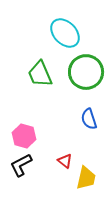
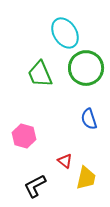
cyan ellipse: rotated 12 degrees clockwise
green circle: moved 4 px up
black L-shape: moved 14 px right, 21 px down
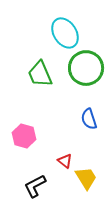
yellow trapezoid: rotated 45 degrees counterclockwise
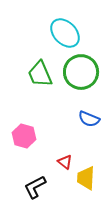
cyan ellipse: rotated 12 degrees counterclockwise
green circle: moved 5 px left, 4 px down
blue semicircle: rotated 50 degrees counterclockwise
red triangle: moved 1 px down
yellow trapezoid: rotated 145 degrees counterclockwise
black L-shape: moved 1 px down
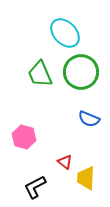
pink hexagon: moved 1 px down
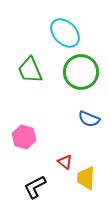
green trapezoid: moved 10 px left, 4 px up
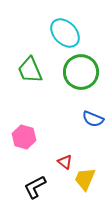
blue semicircle: moved 4 px right
yellow trapezoid: moved 1 px left, 1 px down; rotated 20 degrees clockwise
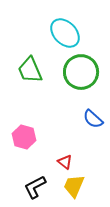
blue semicircle: rotated 20 degrees clockwise
yellow trapezoid: moved 11 px left, 7 px down
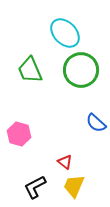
green circle: moved 2 px up
blue semicircle: moved 3 px right, 4 px down
pink hexagon: moved 5 px left, 3 px up
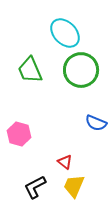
blue semicircle: rotated 20 degrees counterclockwise
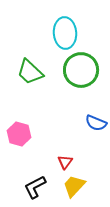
cyan ellipse: rotated 40 degrees clockwise
green trapezoid: moved 2 px down; rotated 24 degrees counterclockwise
red triangle: rotated 28 degrees clockwise
yellow trapezoid: rotated 20 degrees clockwise
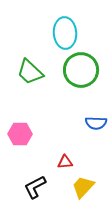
blue semicircle: rotated 20 degrees counterclockwise
pink hexagon: moved 1 px right; rotated 15 degrees counterclockwise
red triangle: rotated 49 degrees clockwise
yellow trapezoid: moved 9 px right, 1 px down
